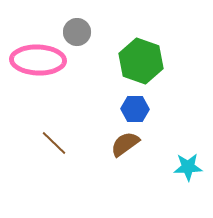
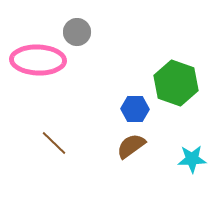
green hexagon: moved 35 px right, 22 px down
brown semicircle: moved 6 px right, 2 px down
cyan star: moved 4 px right, 8 px up
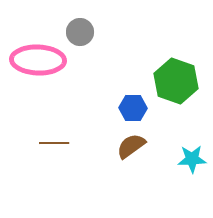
gray circle: moved 3 px right
green hexagon: moved 2 px up
blue hexagon: moved 2 px left, 1 px up
brown line: rotated 44 degrees counterclockwise
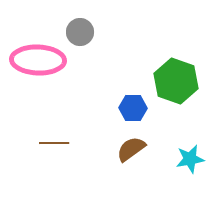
brown semicircle: moved 3 px down
cyan star: moved 2 px left; rotated 8 degrees counterclockwise
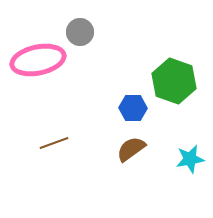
pink ellipse: rotated 14 degrees counterclockwise
green hexagon: moved 2 px left
brown line: rotated 20 degrees counterclockwise
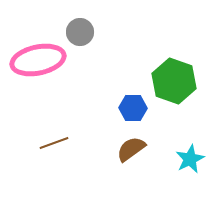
cyan star: rotated 16 degrees counterclockwise
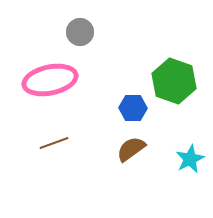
pink ellipse: moved 12 px right, 20 px down
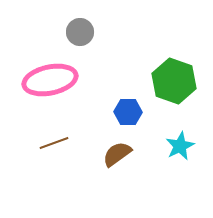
blue hexagon: moved 5 px left, 4 px down
brown semicircle: moved 14 px left, 5 px down
cyan star: moved 10 px left, 13 px up
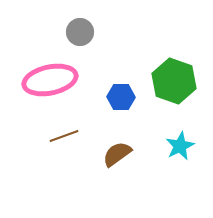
blue hexagon: moved 7 px left, 15 px up
brown line: moved 10 px right, 7 px up
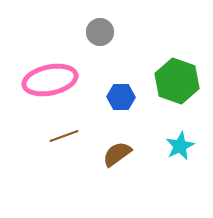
gray circle: moved 20 px right
green hexagon: moved 3 px right
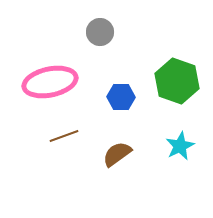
pink ellipse: moved 2 px down
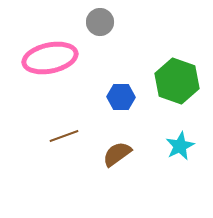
gray circle: moved 10 px up
pink ellipse: moved 24 px up
